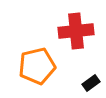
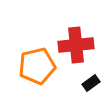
red cross: moved 14 px down
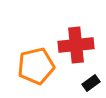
orange pentagon: moved 1 px left
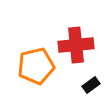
black rectangle: moved 2 px down
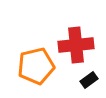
black rectangle: moved 2 px left, 5 px up
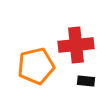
black rectangle: moved 3 px left, 1 px down; rotated 42 degrees clockwise
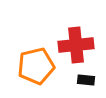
black rectangle: moved 1 px up
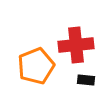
orange pentagon: rotated 9 degrees counterclockwise
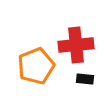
black rectangle: moved 1 px left, 1 px up
